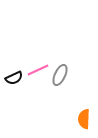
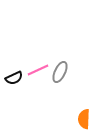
gray ellipse: moved 3 px up
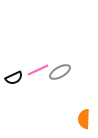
gray ellipse: rotated 35 degrees clockwise
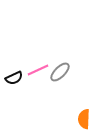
gray ellipse: rotated 15 degrees counterclockwise
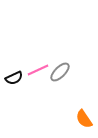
orange semicircle: rotated 36 degrees counterclockwise
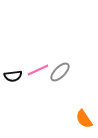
black semicircle: moved 1 px left, 2 px up; rotated 18 degrees clockwise
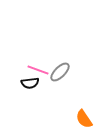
pink line: rotated 45 degrees clockwise
black semicircle: moved 17 px right, 7 px down
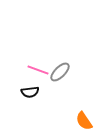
black semicircle: moved 9 px down
orange semicircle: moved 2 px down
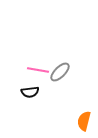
pink line: rotated 10 degrees counterclockwise
orange semicircle: rotated 48 degrees clockwise
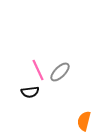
pink line: rotated 55 degrees clockwise
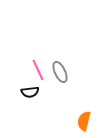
gray ellipse: rotated 70 degrees counterclockwise
